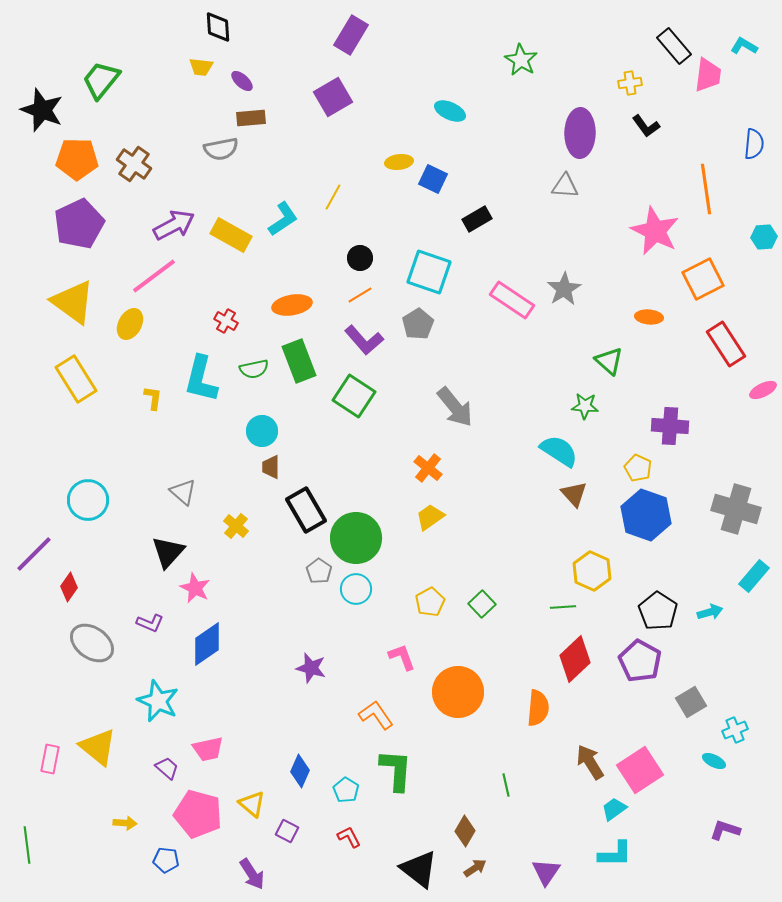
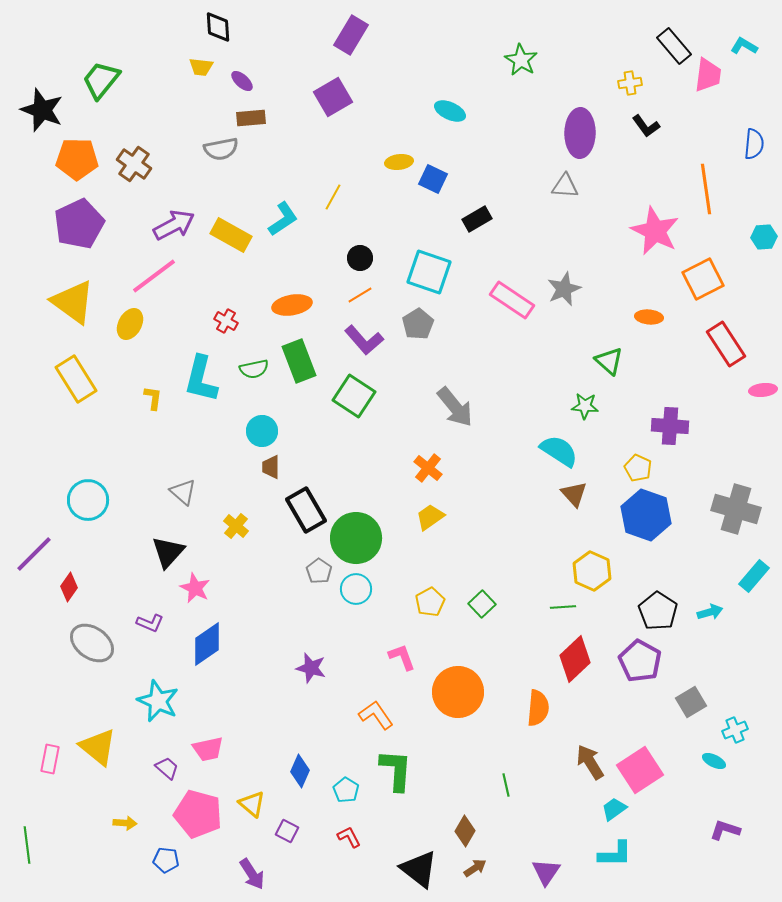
gray star at (564, 289): rotated 8 degrees clockwise
pink ellipse at (763, 390): rotated 20 degrees clockwise
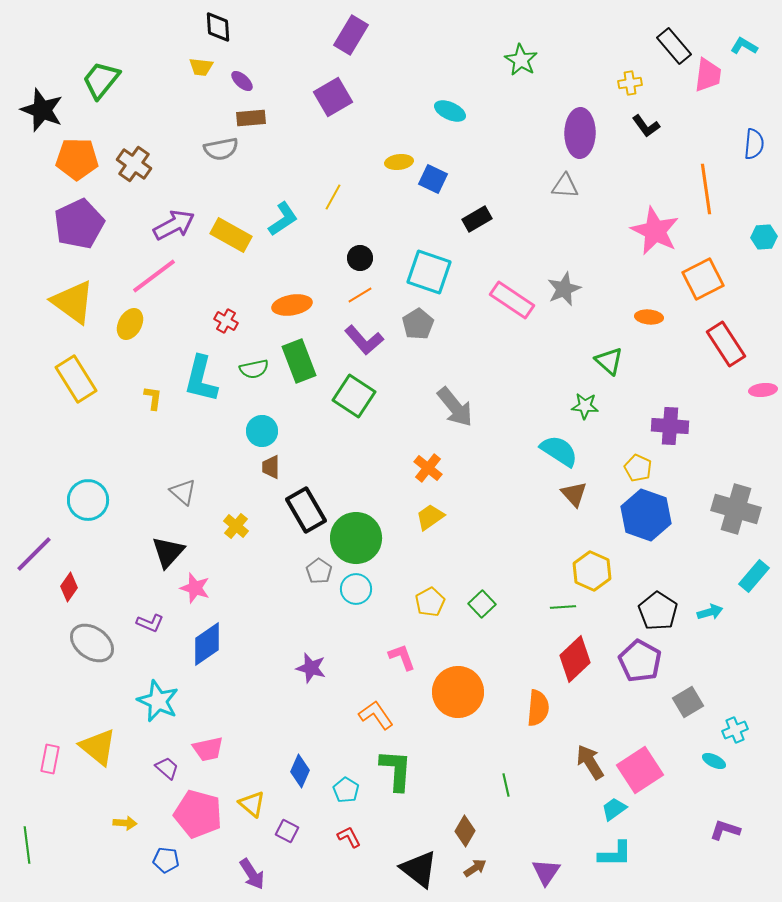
pink star at (195, 588): rotated 8 degrees counterclockwise
gray square at (691, 702): moved 3 px left
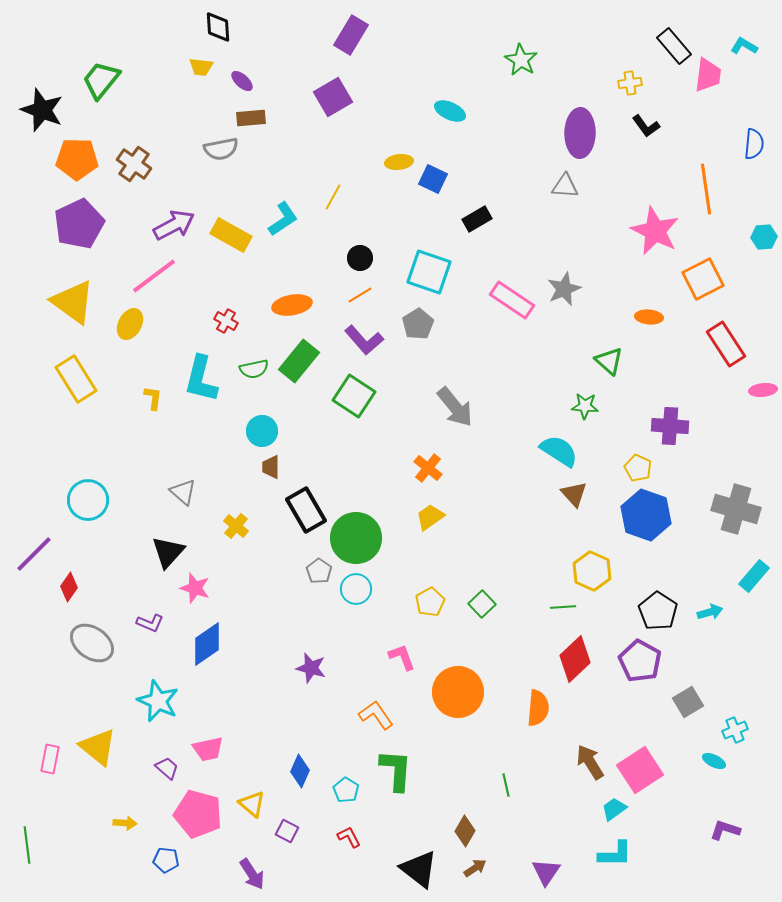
green rectangle at (299, 361): rotated 60 degrees clockwise
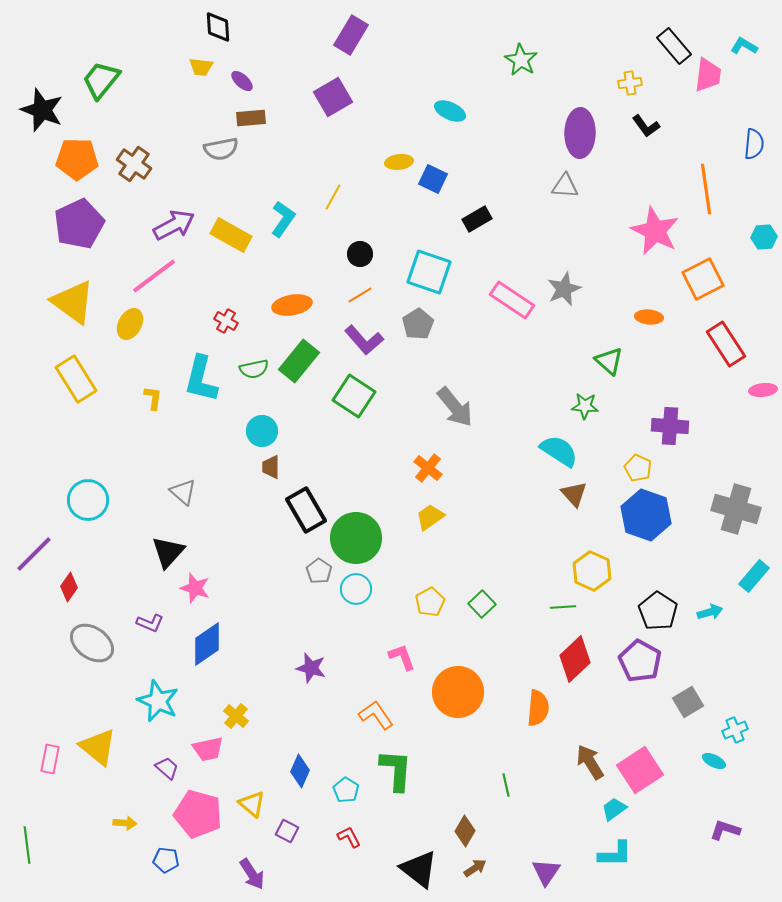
cyan L-shape at (283, 219): rotated 21 degrees counterclockwise
black circle at (360, 258): moved 4 px up
yellow cross at (236, 526): moved 190 px down
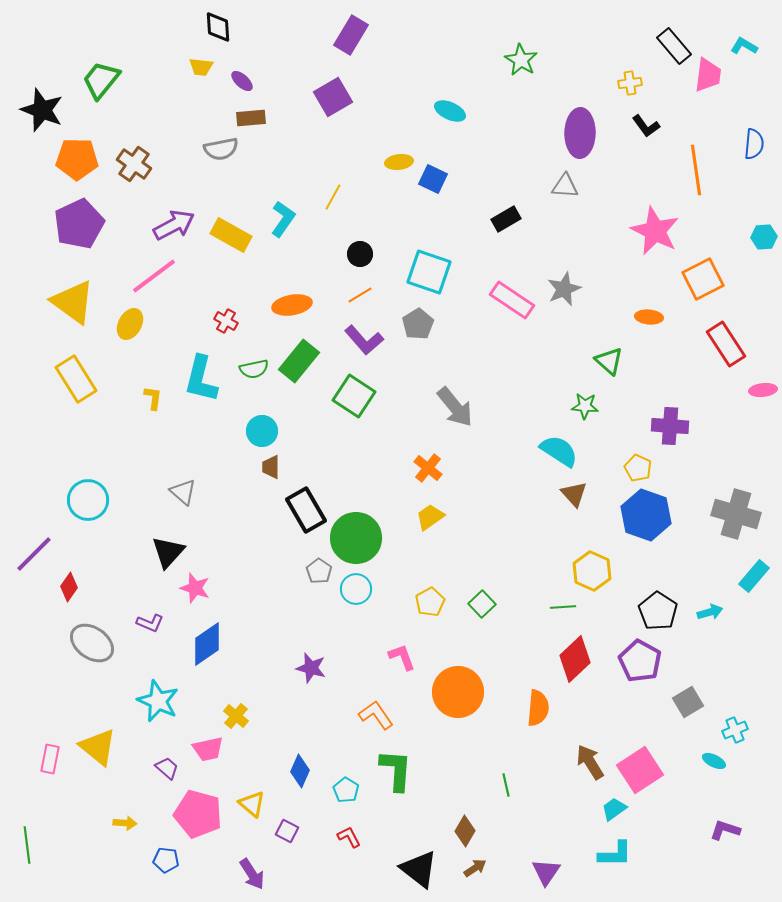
orange line at (706, 189): moved 10 px left, 19 px up
black rectangle at (477, 219): moved 29 px right
gray cross at (736, 509): moved 5 px down
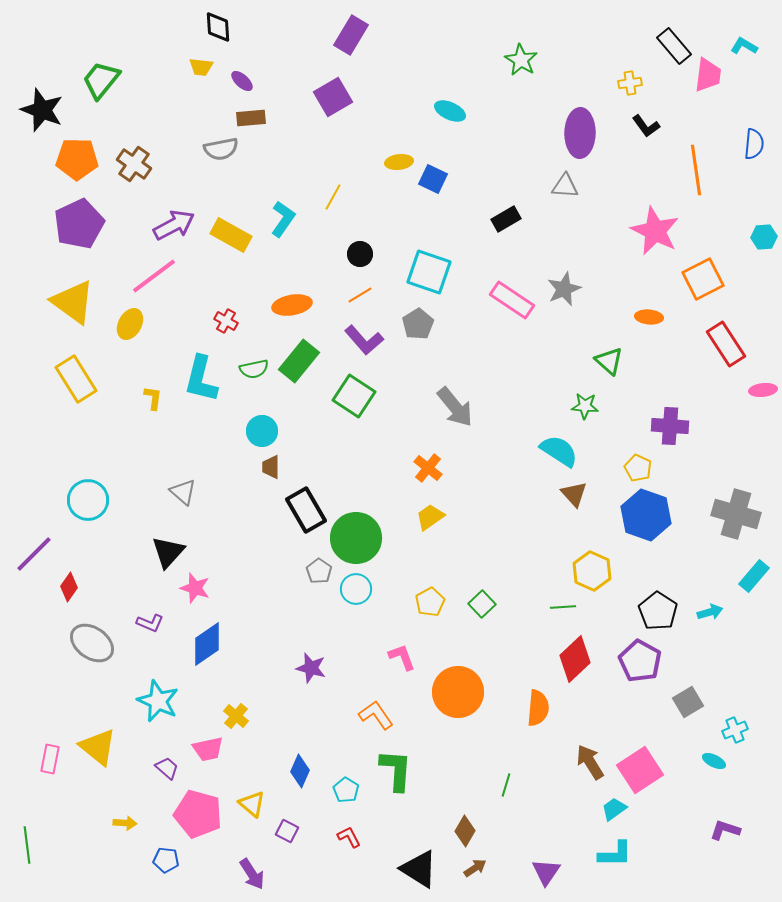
green line at (506, 785): rotated 30 degrees clockwise
black triangle at (419, 869): rotated 6 degrees counterclockwise
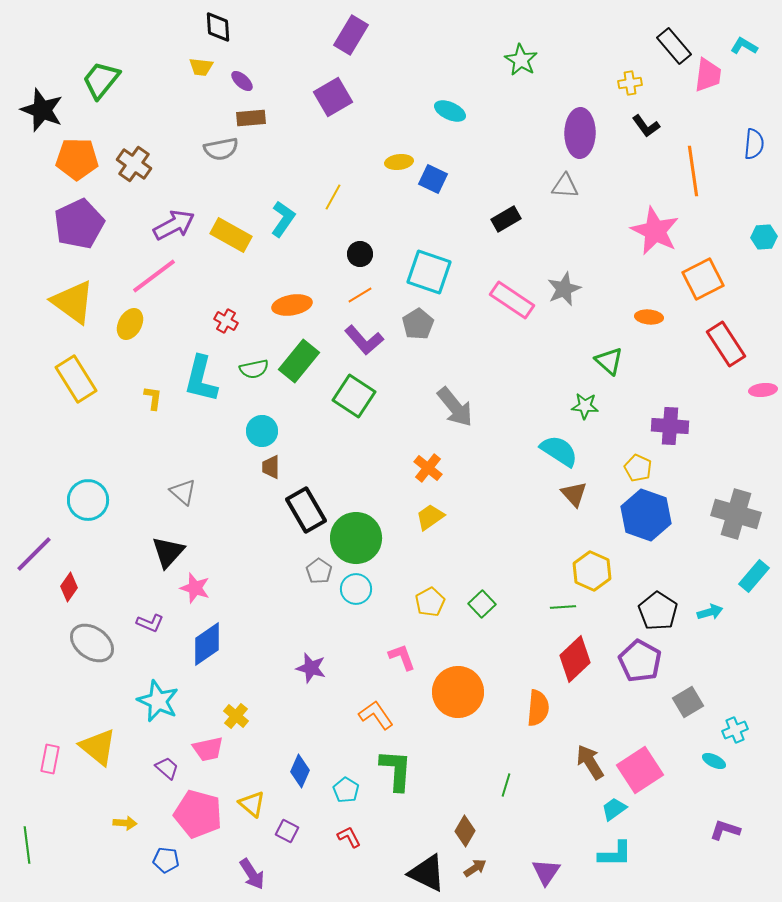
orange line at (696, 170): moved 3 px left, 1 px down
black triangle at (419, 869): moved 8 px right, 4 px down; rotated 6 degrees counterclockwise
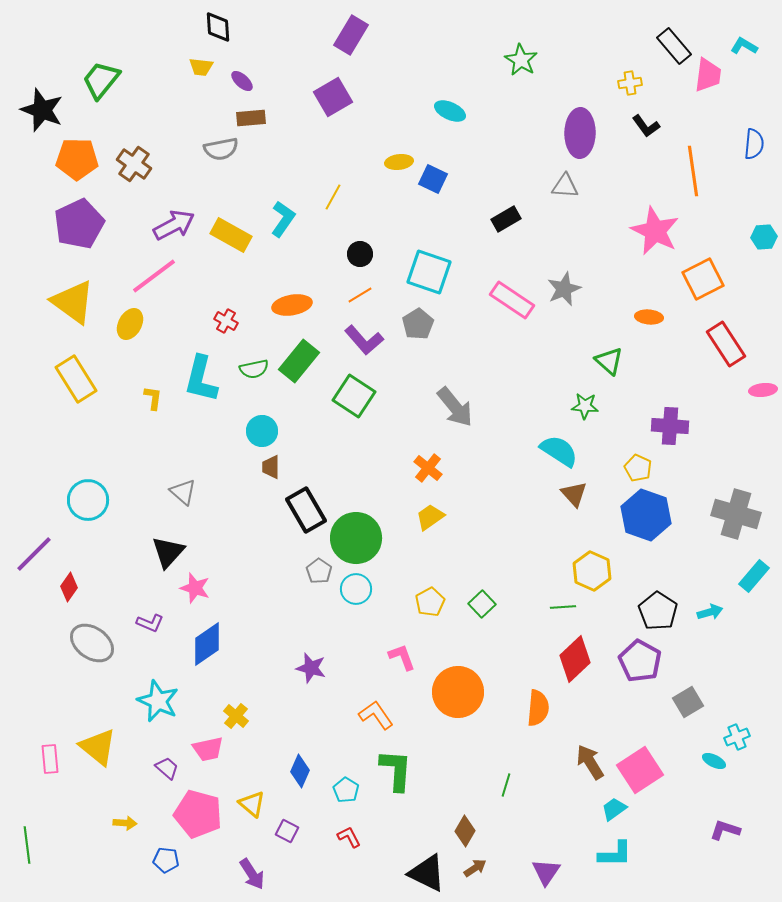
cyan cross at (735, 730): moved 2 px right, 7 px down
pink rectangle at (50, 759): rotated 16 degrees counterclockwise
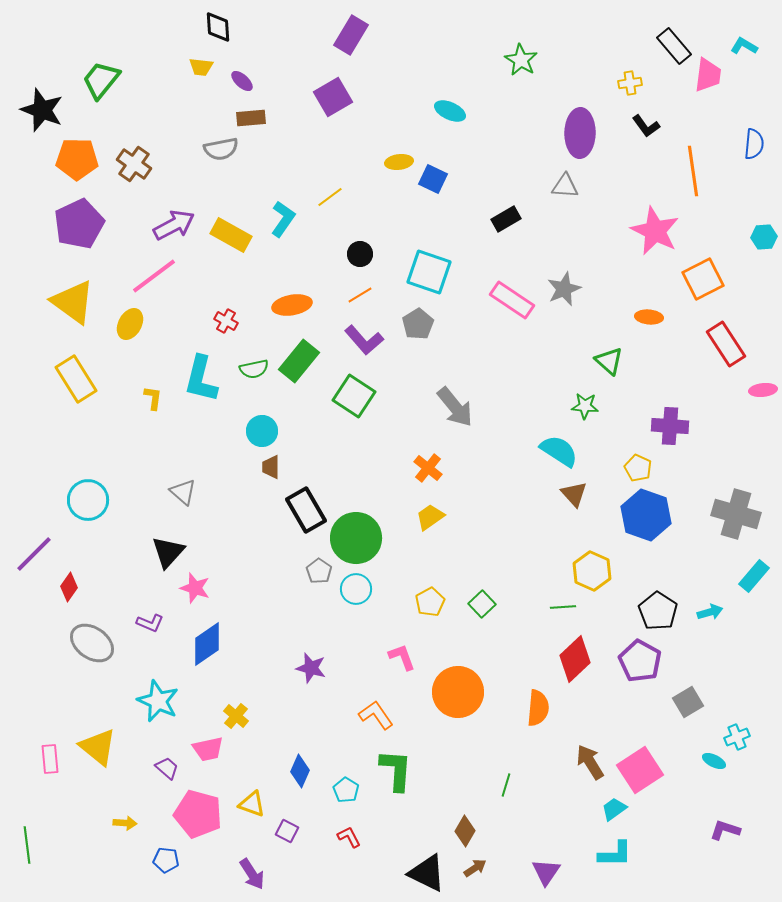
yellow line at (333, 197): moved 3 px left; rotated 24 degrees clockwise
yellow triangle at (252, 804): rotated 20 degrees counterclockwise
